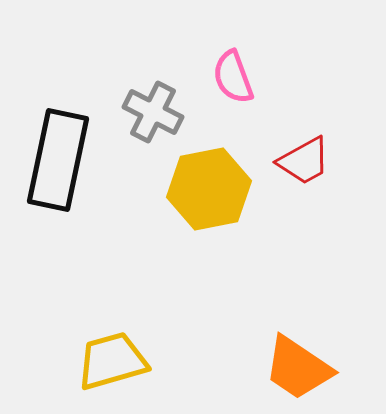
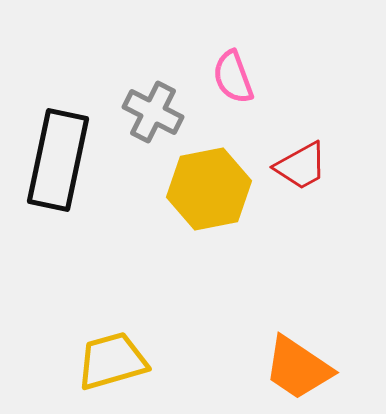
red trapezoid: moved 3 px left, 5 px down
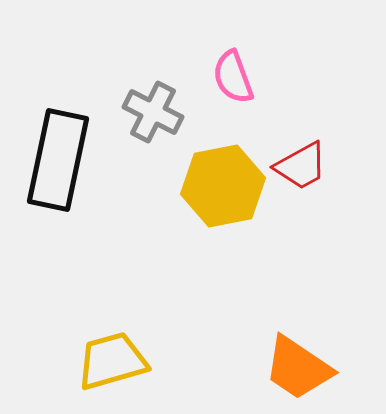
yellow hexagon: moved 14 px right, 3 px up
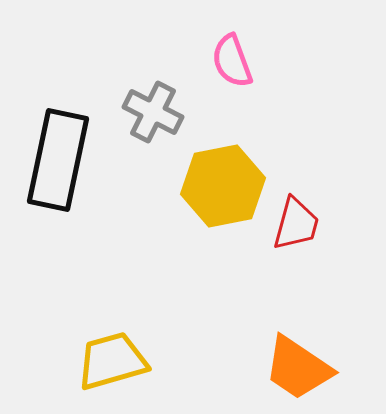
pink semicircle: moved 1 px left, 16 px up
red trapezoid: moved 5 px left, 58 px down; rotated 46 degrees counterclockwise
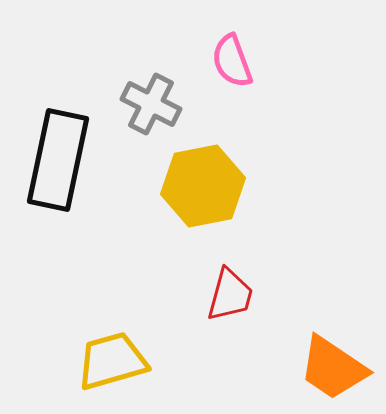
gray cross: moved 2 px left, 8 px up
yellow hexagon: moved 20 px left
red trapezoid: moved 66 px left, 71 px down
orange trapezoid: moved 35 px right
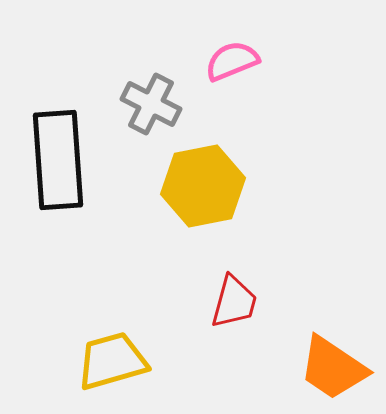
pink semicircle: rotated 88 degrees clockwise
black rectangle: rotated 16 degrees counterclockwise
red trapezoid: moved 4 px right, 7 px down
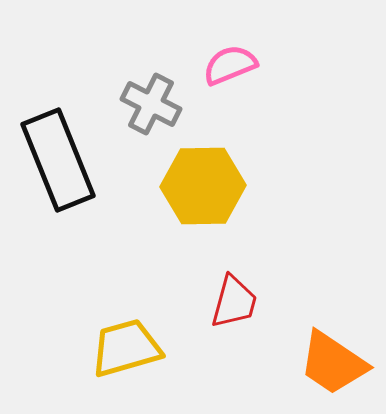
pink semicircle: moved 2 px left, 4 px down
black rectangle: rotated 18 degrees counterclockwise
yellow hexagon: rotated 10 degrees clockwise
yellow trapezoid: moved 14 px right, 13 px up
orange trapezoid: moved 5 px up
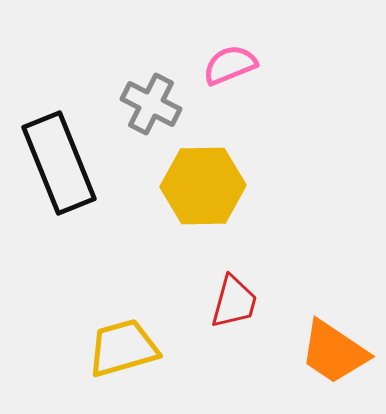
black rectangle: moved 1 px right, 3 px down
yellow trapezoid: moved 3 px left
orange trapezoid: moved 1 px right, 11 px up
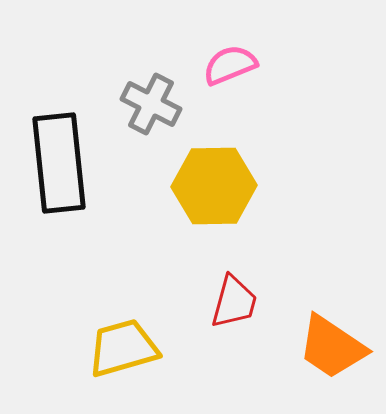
black rectangle: rotated 16 degrees clockwise
yellow hexagon: moved 11 px right
orange trapezoid: moved 2 px left, 5 px up
